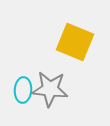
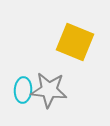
gray star: moved 1 px left, 1 px down
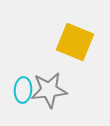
gray star: rotated 12 degrees counterclockwise
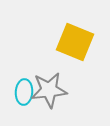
cyan ellipse: moved 1 px right, 2 px down
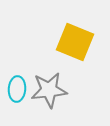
cyan ellipse: moved 7 px left, 3 px up
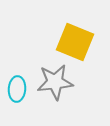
gray star: moved 6 px right, 8 px up
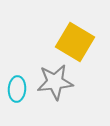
yellow square: rotated 9 degrees clockwise
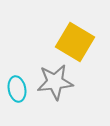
cyan ellipse: rotated 15 degrees counterclockwise
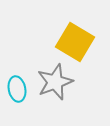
gray star: rotated 15 degrees counterclockwise
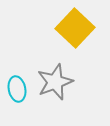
yellow square: moved 14 px up; rotated 12 degrees clockwise
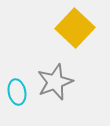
cyan ellipse: moved 3 px down
